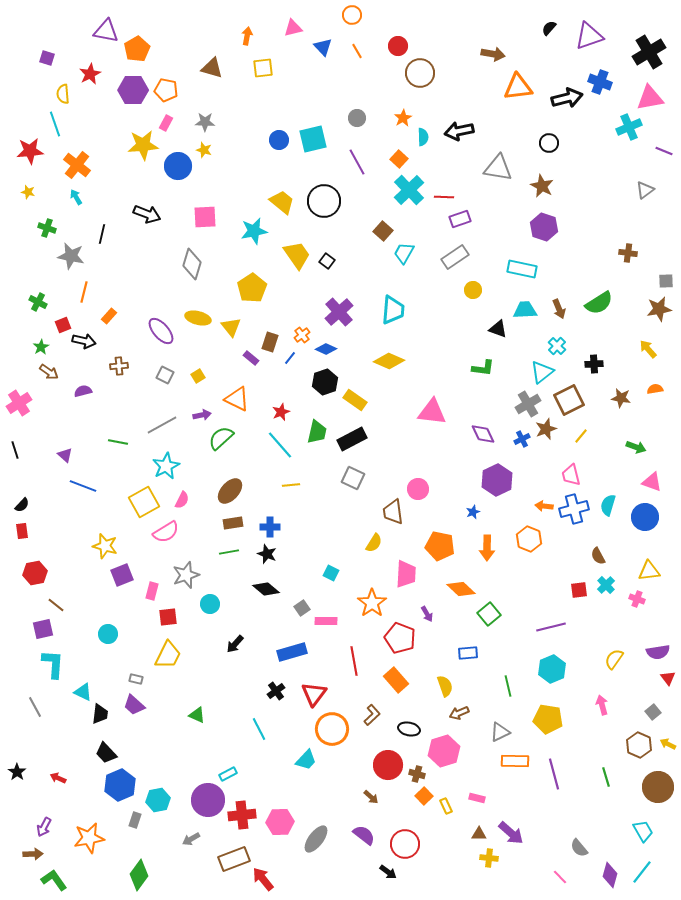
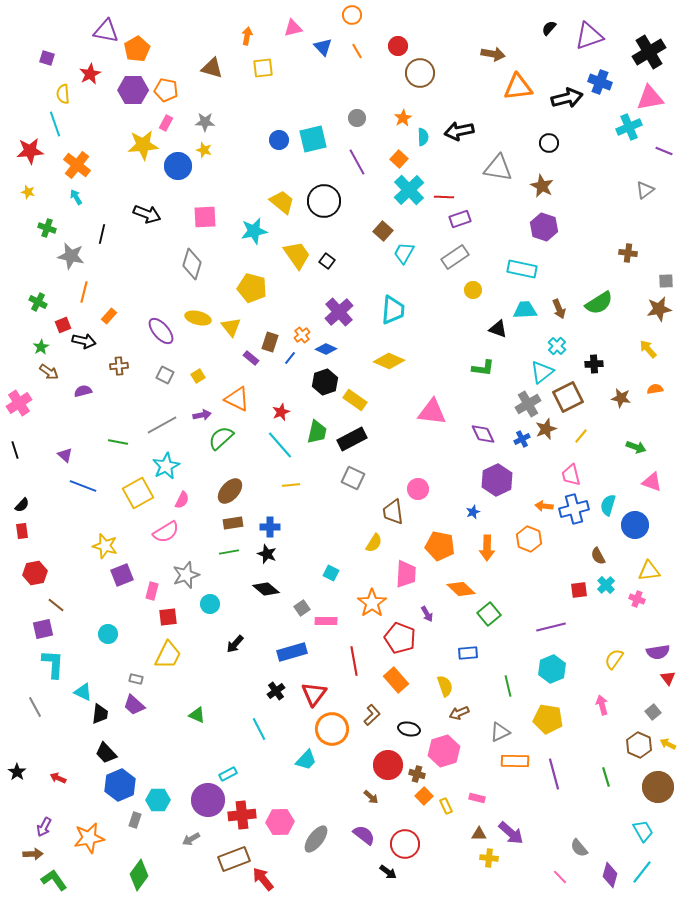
yellow pentagon at (252, 288): rotated 24 degrees counterclockwise
brown square at (569, 400): moved 1 px left, 3 px up
yellow square at (144, 502): moved 6 px left, 9 px up
blue circle at (645, 517): moved 10 px left, 8 px down
cyan hexagon at (158, 800): rotated 10 degrees clockwise
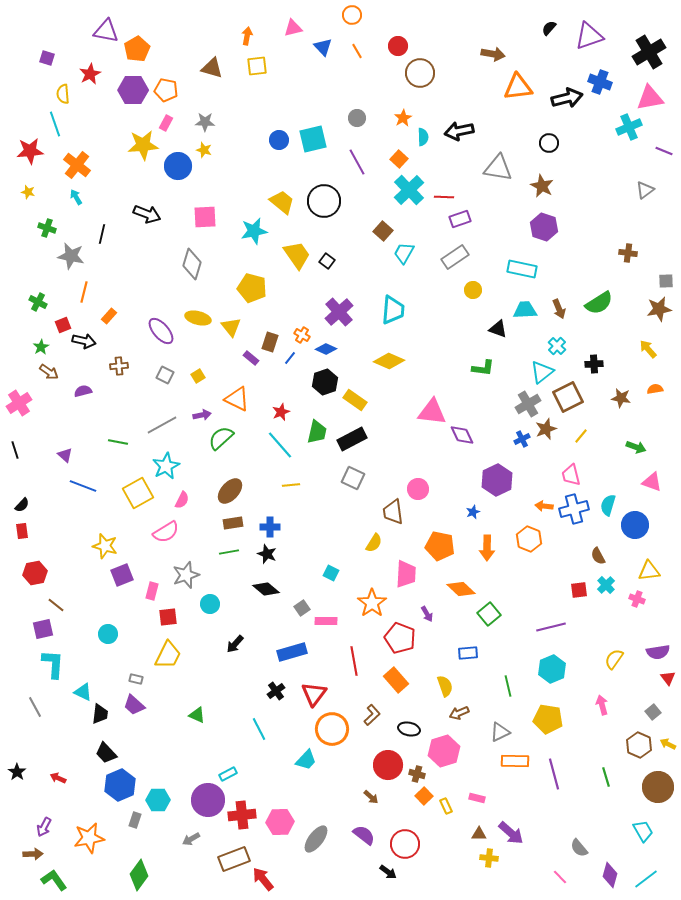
yellow square at (263, 68): moved 6 px left, 2 px up
orange cross at (302, 335): rotated 21 degrees counterclockwise
purple diamond at (483, 434): moved 21 px left, 1 px down
cyan line at (642, 872): moved 4 px right, 7 px down; rotated 15 degrees clockwise
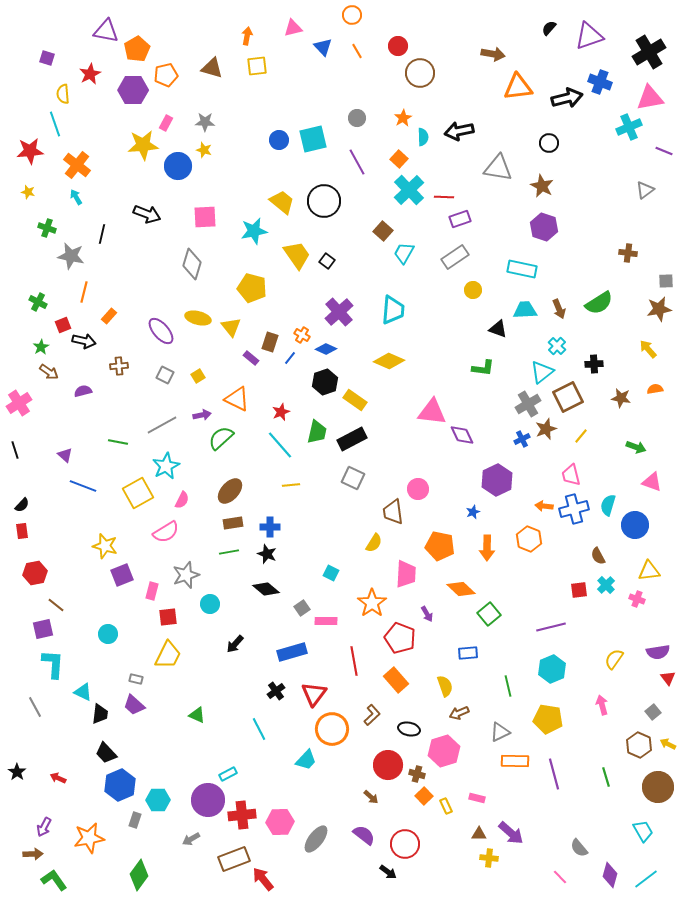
orange pentagon at (166, 90): moved 15 px up; rotated 25 degrees counterclockwise
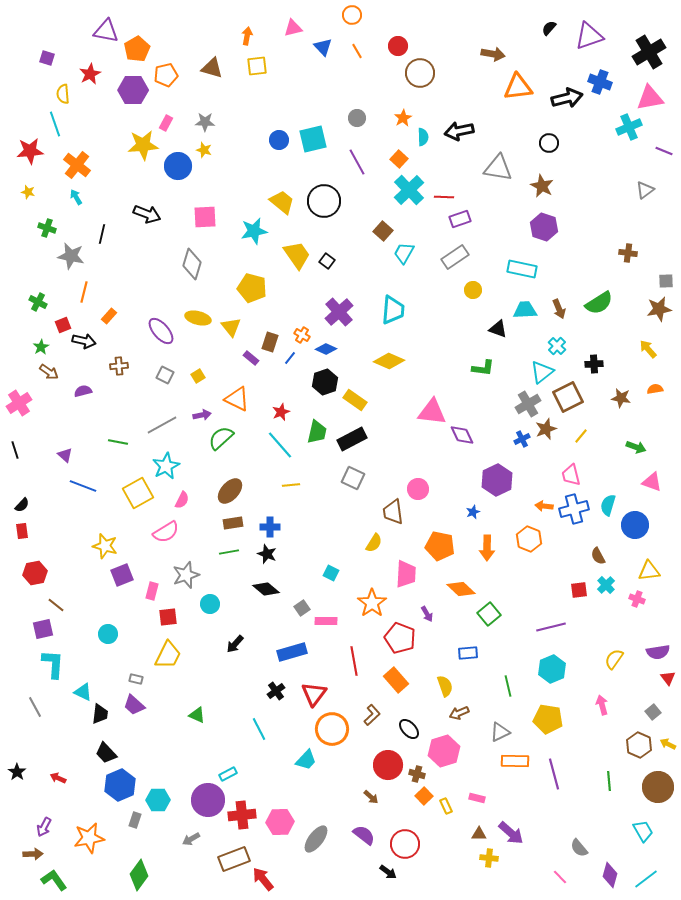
black ellipse at (409, 729): rotated 35 degrees clockwise
green line at (606, 777): moved 3 px right, 4 px down; rotated 12 degrees clockwise
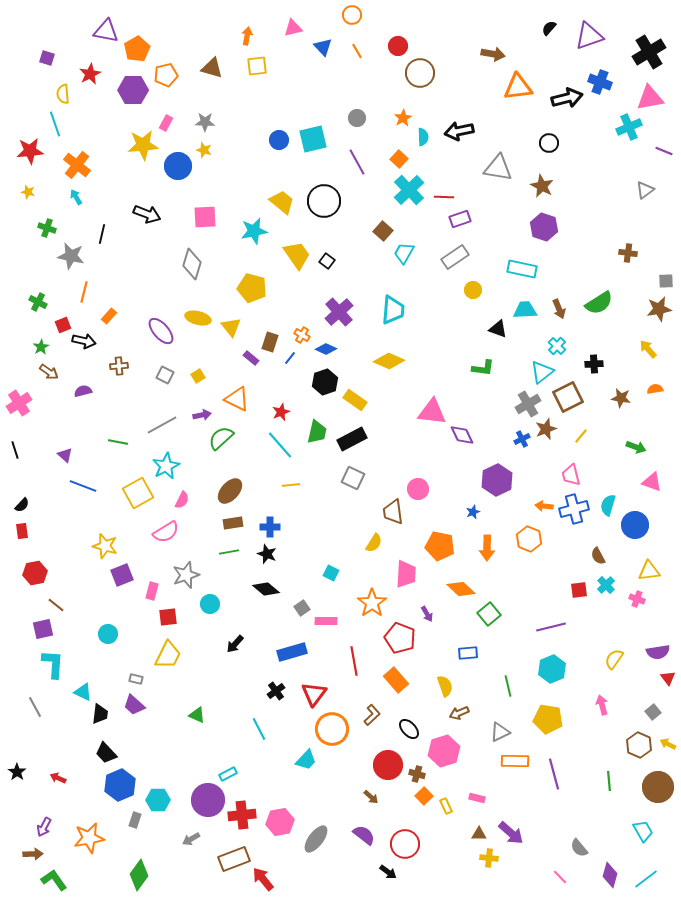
pink hexagon at (280, 822): rotated 8 degrees counterclockwise
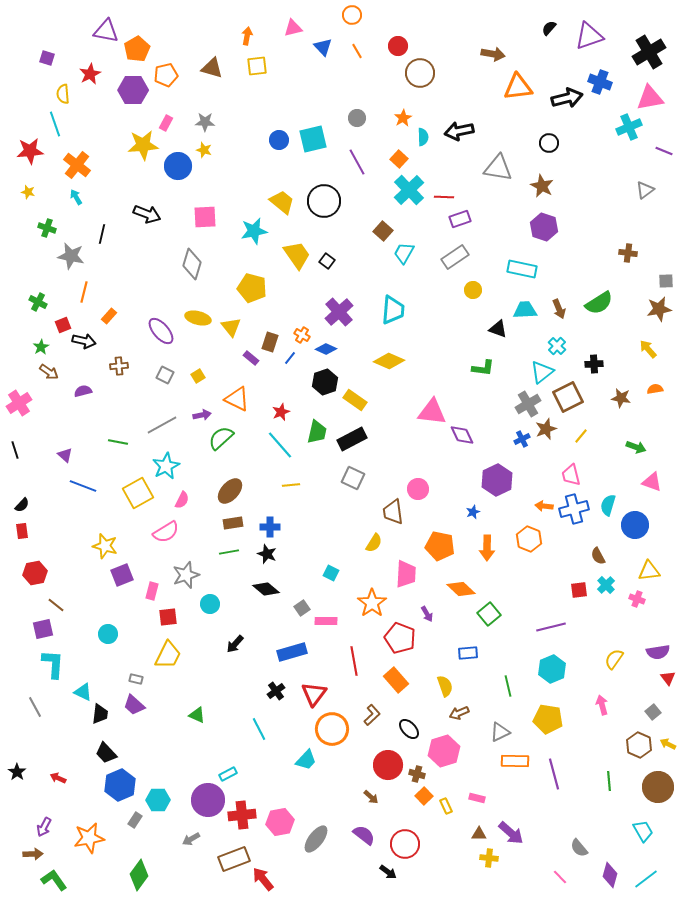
gray rectangle at (135, 820): rotated 14 degrees clockwise
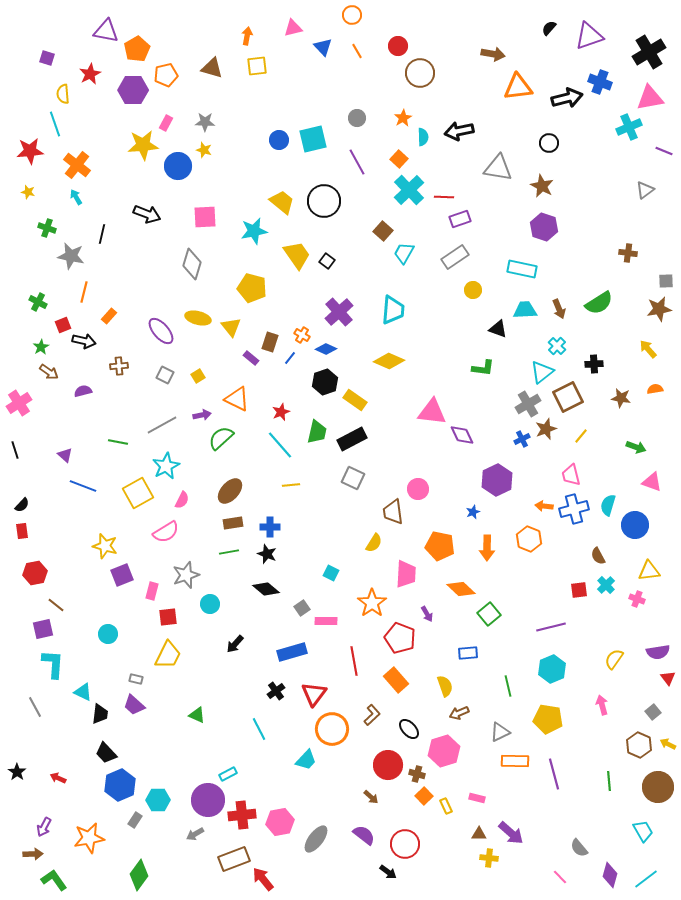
gray arrow at (191, 839): moved 4 px right, 5 px up
